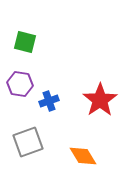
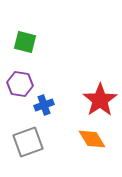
blue cross: moved 5 px left, 4 px down
orange diamond: moved 9 px right, 17 px up
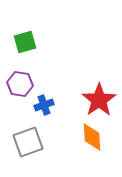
green square: rotated 30 degrees counterclockwise
red star: moved 1 px left
orange diamond: moved 2 px up; rotated 28 degrees clockwise
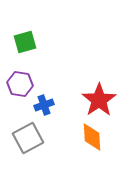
gray square: moved 4 px up; rotated 8 degrees counterclockwise
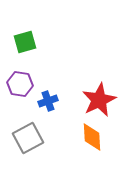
red star: rotated 8 degrees clockwise
blue cross: moved 4 px right, 4 px up
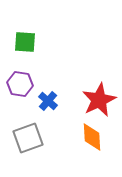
green square: rotated 20 degrees clockwise
blue cross: rotated 30 degrees counterclockwise
gray square: rotated 8 degrees clockwise
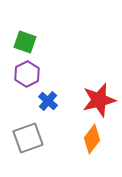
green square: rotated 15 degrees clockwise
purple hexagon: moved 7 px right, 10 px up; rotated 25 degrees clockwise
red star: rotated 12 degrees clockwise
orange diamond: moved 2 px down; rotated 40 degrees clockwise
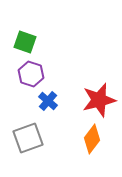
purple hexagon: moved 4 px right; rotated 15 degrees counterclockwise
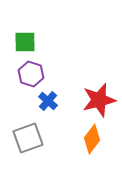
green square: rotated 20 degrees counterclockwise
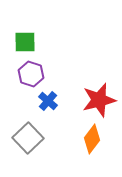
gray square: rotated 24 degrees counterclockwise
